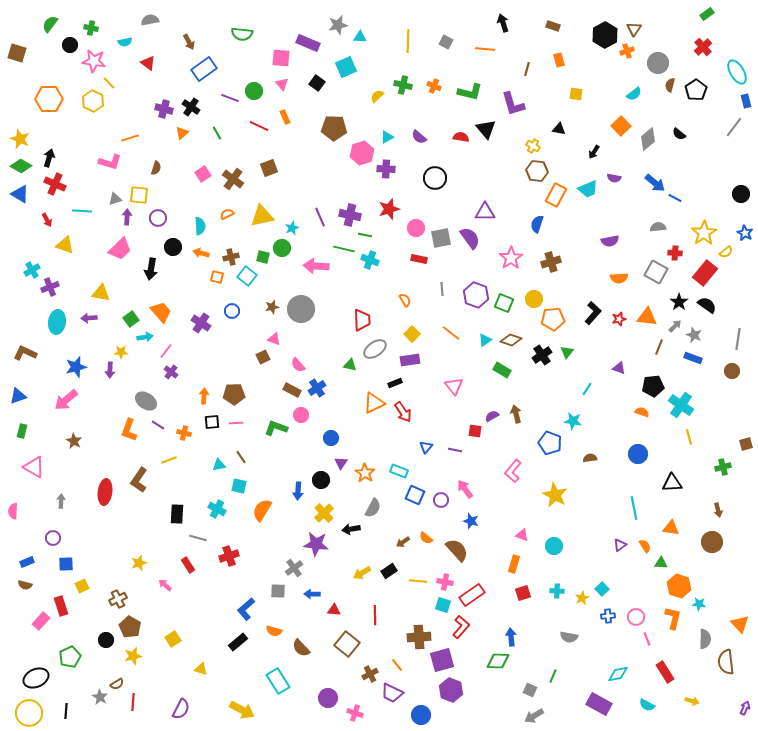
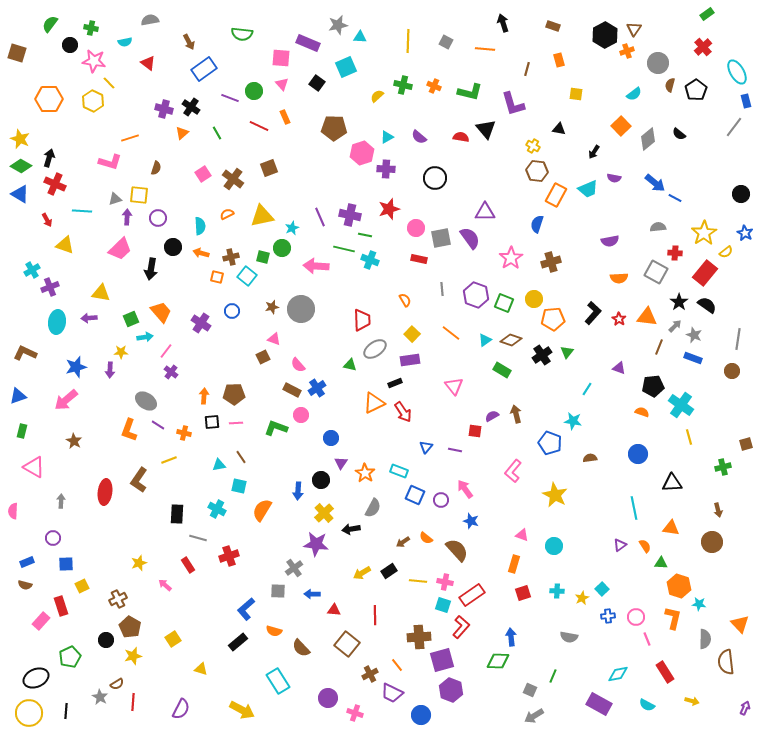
green square at (131, 319): rotated 14 degrees clockwise
red star at (619, 319): rotated 24 degrees counterclockwise
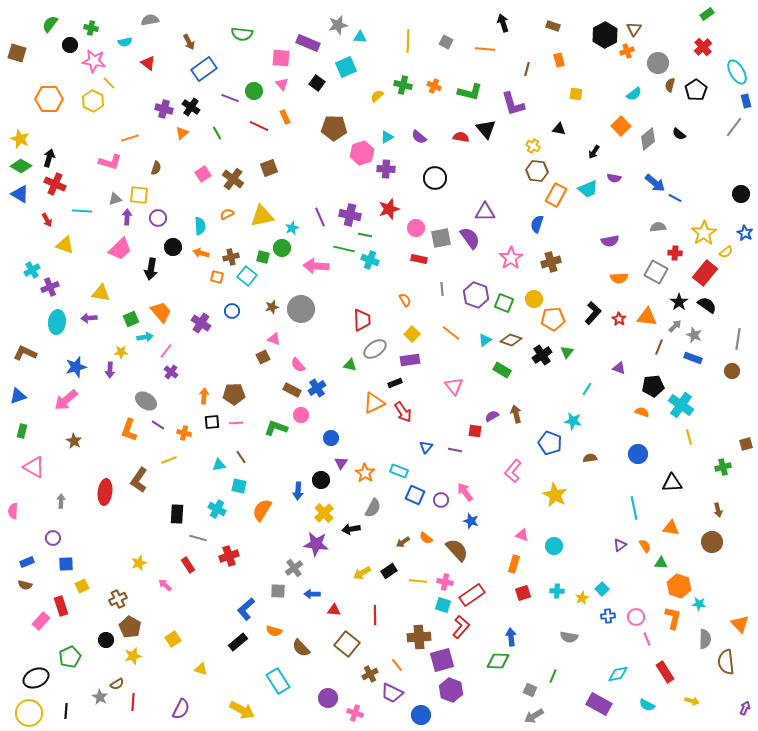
pink arrow at (465, 489): moved 3 px down
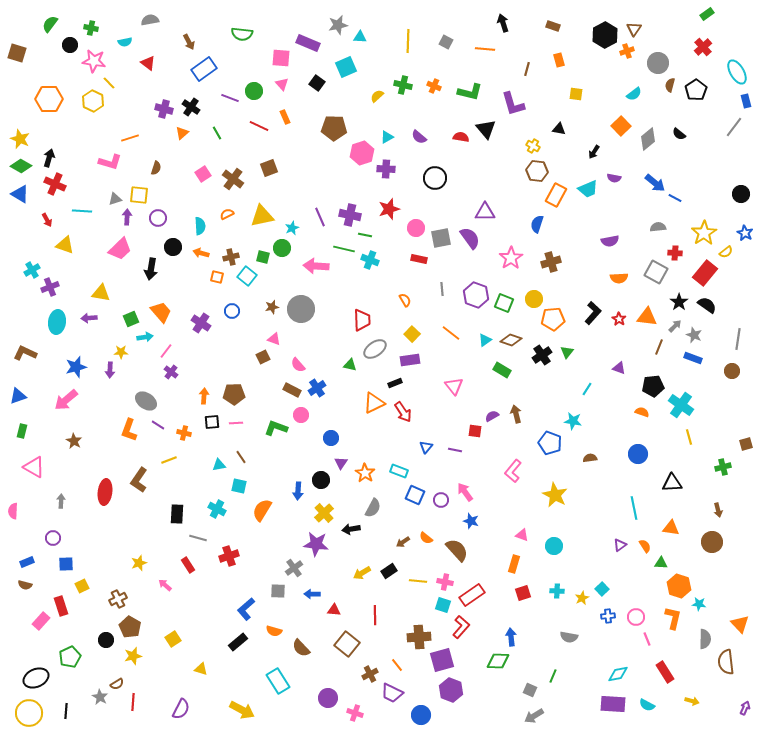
purple rectangle at (599, 704): moved 14 px right; rotated 25 degrees counterclockwise
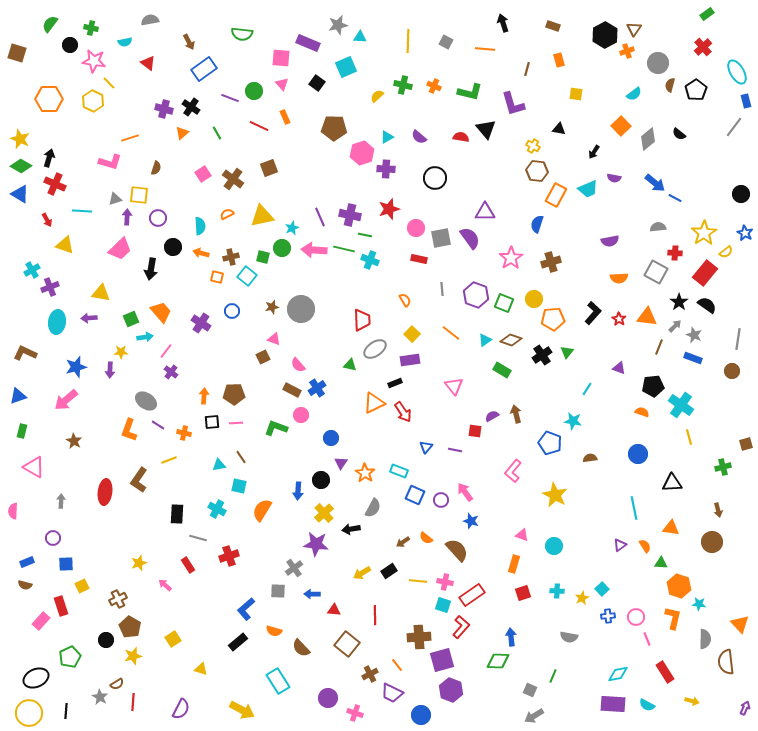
pink arrow at (316, 266): moved 2 px left, 16 px up
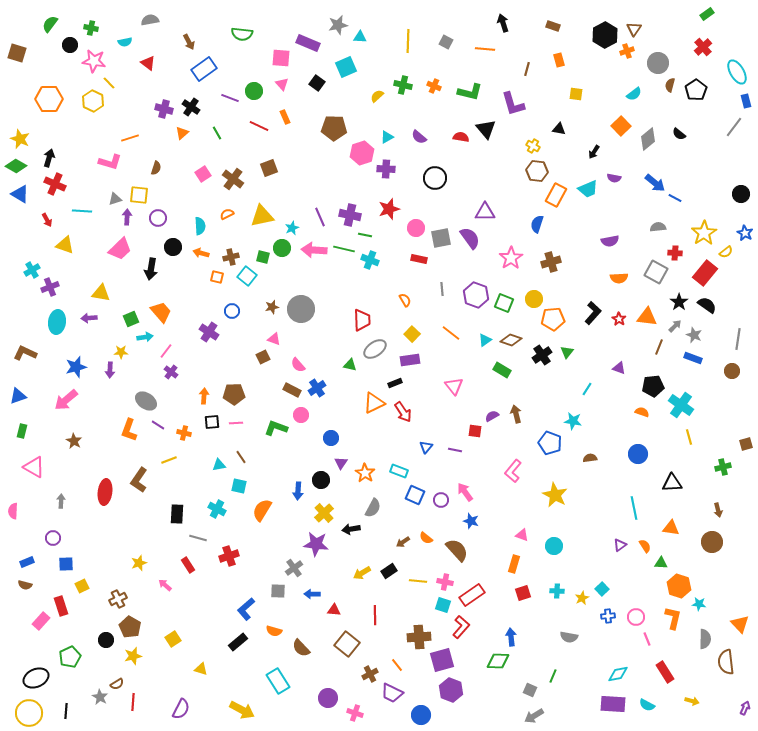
green diamond at (21, 166): moved 5 px left
purple cross at (201, 323): moved 8 px right, 9 px down
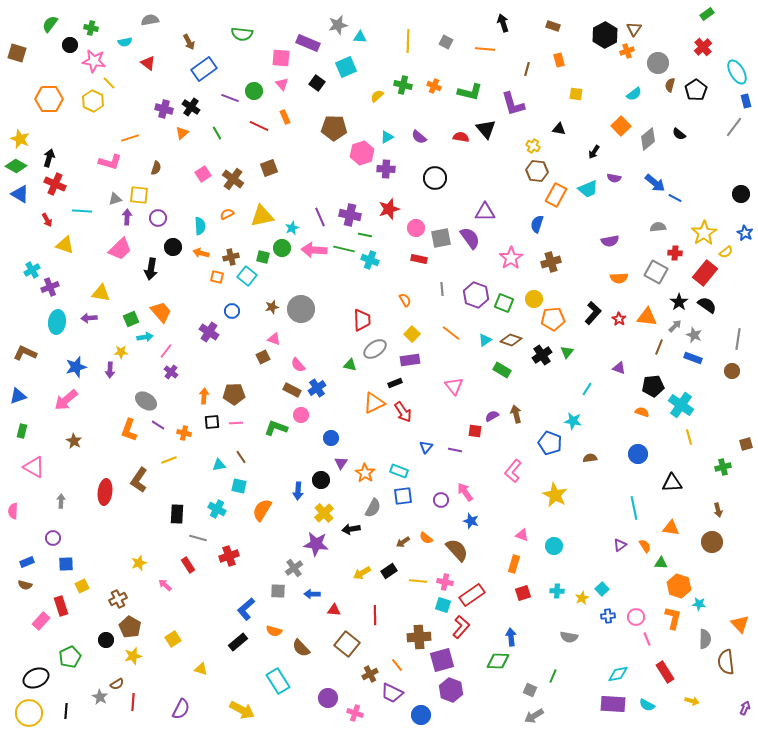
blue square at (415, 495): moved 12 px left, 1 px down; rotated 30 degrees counterclockwise
